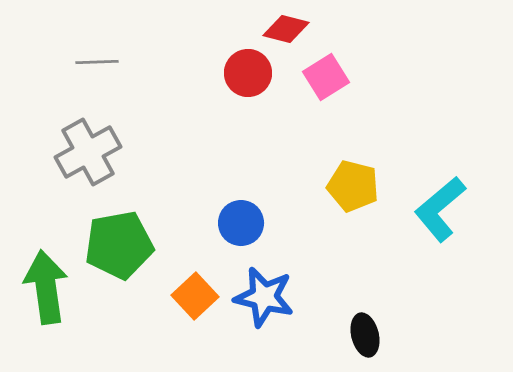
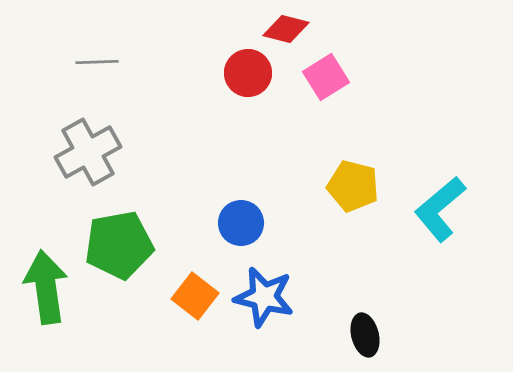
orange square: rotated 9 degrees counterclockwise
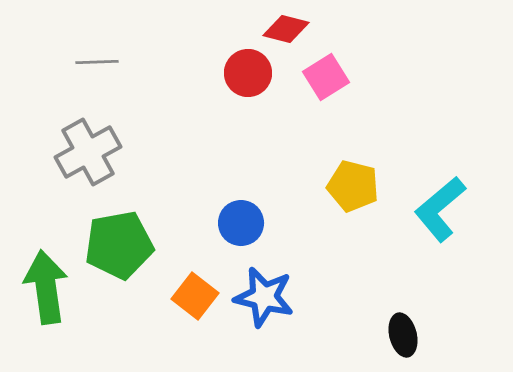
black ellipse: moved 38 px right
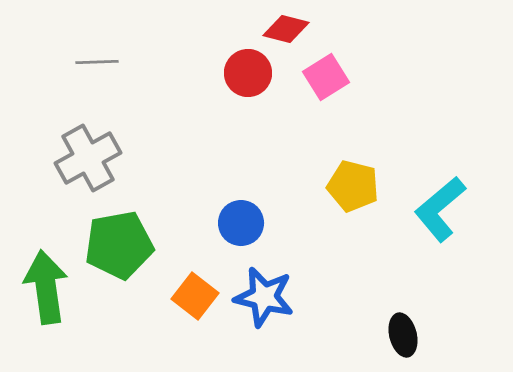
gray cross: moved 6 px down
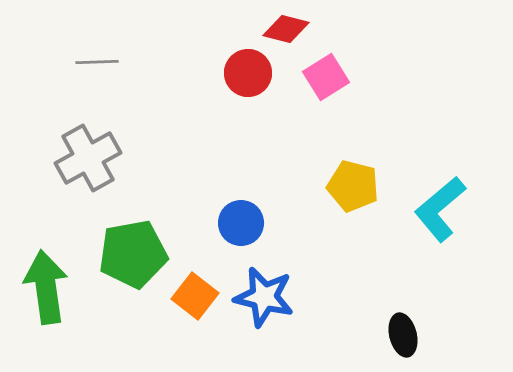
green pentagon: moved 14 px right, 9 px down
